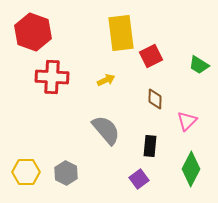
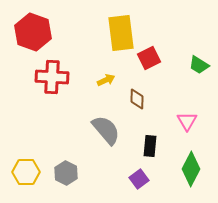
red square: moved 2 px left, 2 px down
brown diamond: moved 18 px left
pink triangle: rotated 15 degrees counterclockwise
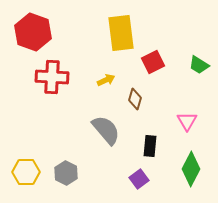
red square: moved 4 px right, 4 px down
brown diamond: moved 2 px left; rotated 15 degrees clockwise
